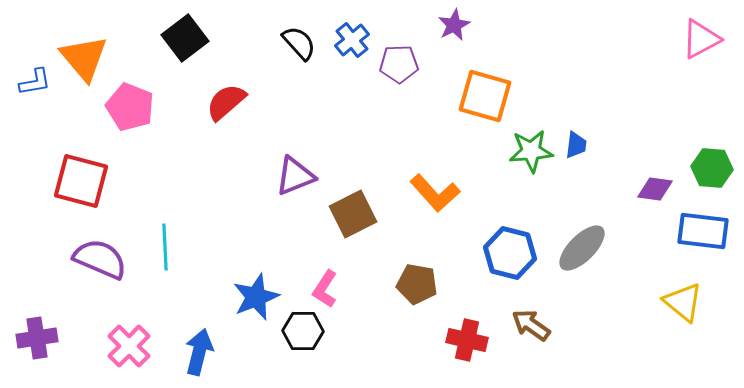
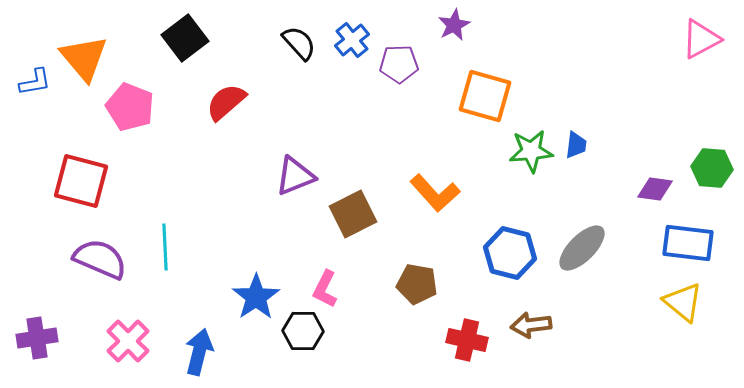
blue rectangle: moved 15 px left, 12 px down
pink L-shape: rotated 6 degrees counterclockwise
blue star: rotated 12 degrees counterclockwise
brown arrow: rotated 42 degrees counterclockwise
pink cross: moved 1 px left, 5 px up
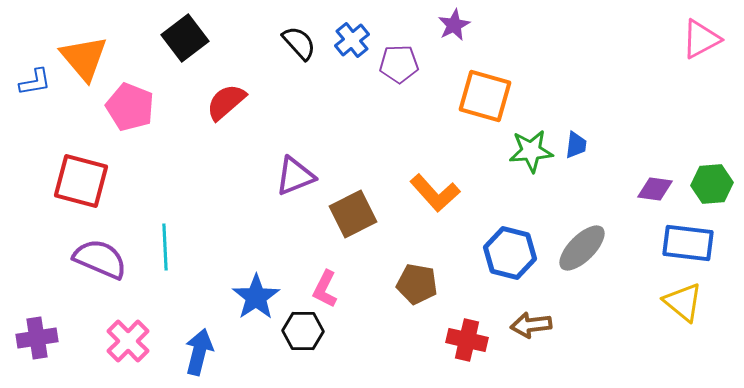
green hexagon: moved 16 px down; rotated 9 degrees counterclockwise
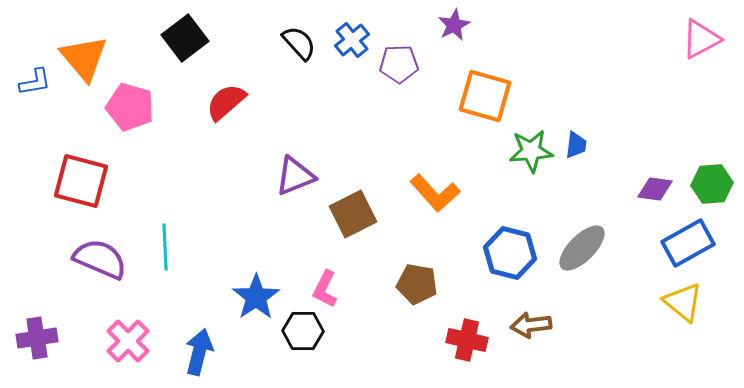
pink pentagon: rotated 6 degrees counterclockwise
blue rectangle: rotated 36 degrees counterclockwise
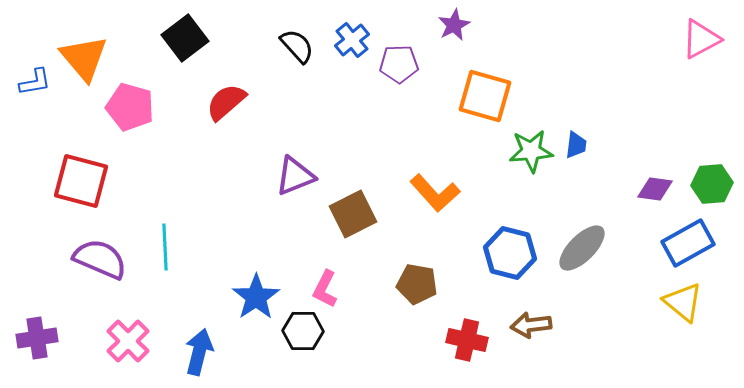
black semicircle: moved 2 px left, 3 px down
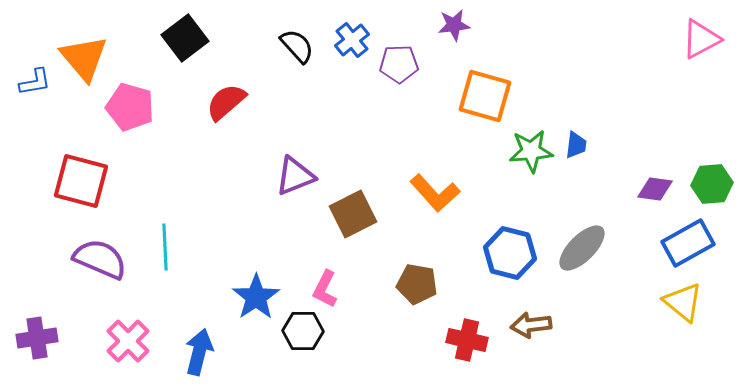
purple star: rotated 20 degrees clockwise
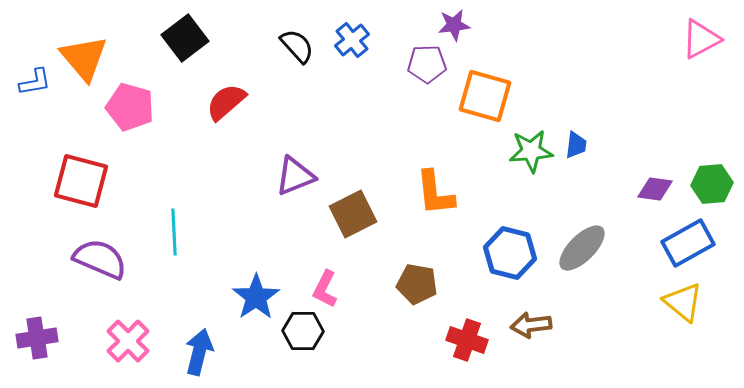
purple pentagon: moved 28 px right
orange L-shape: rotated 36 degrees clockwise
cyan line: moved 9 px right, 15 px up
red cross: rotated 6 degrees clockwise
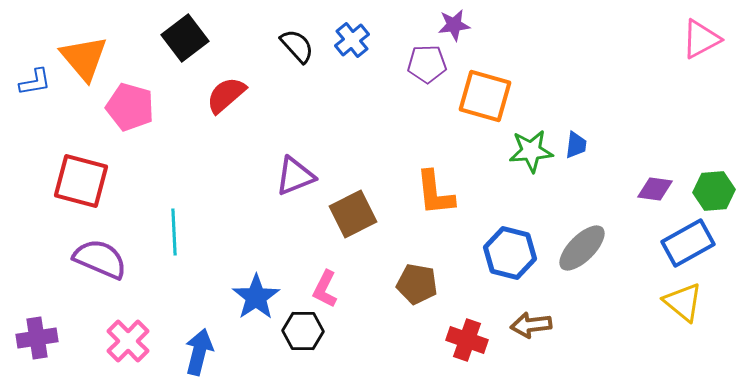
red semicircle: moved 7 px up
green hexagon: moved 2 px right, 7 px down
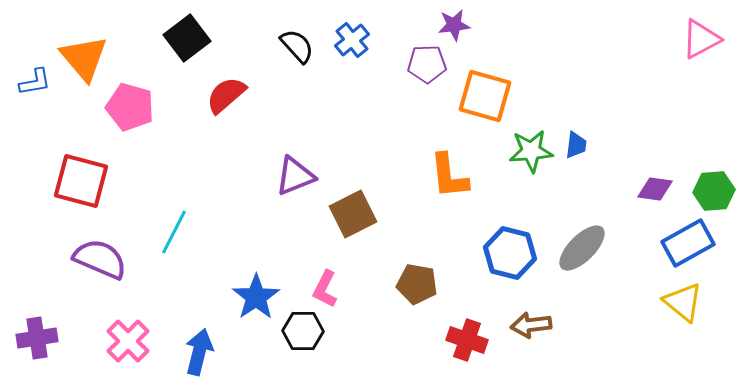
black square: moved 2 px right
orange L-shape: moved 14 px right, 17 px up
cyan line: rotated 30 degrees clockwise
